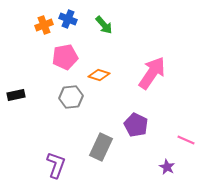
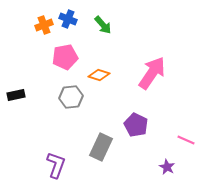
green arrow: moved 1 px left
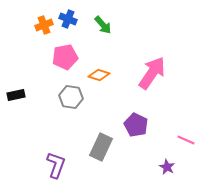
gray hexagon: rotated 15 degrees clockwise
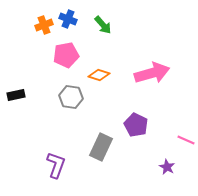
pink pentagon: moved 1 px right, 2 px up
pink arrow: rotated 40 degrees clockwise
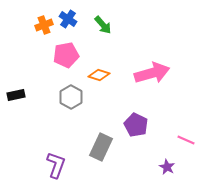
blue cross: rotated 12 degrees clockwise
gray hexagon: rotated 20 degrees clockwise
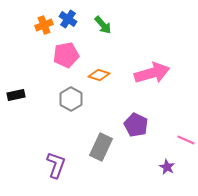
gray hexagon: moved 2 px down
